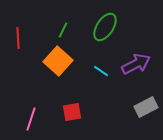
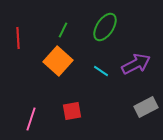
red square: moved 1 px up
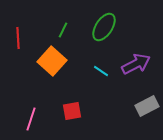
green ellipse: moved 1 px left
orange square: moved 6 px left
gray rectangle: moved 1 px right, 1 px up
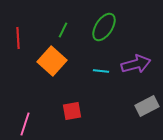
purple arrow: rotated 12 degrees clockwise
cyan line: rotated 28 degrees counterclockwise
pink line: moved 6 px left, 5 px down
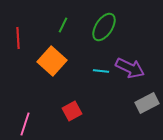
green line: moved 5 px up
purple arrow: moved 6 px left, 4 px down; rotated 40 degrees clockwise
gray rectangle: moved 3 px up
red square: rotated 18 degrees counterclockwise
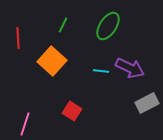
green ellipse: moved 4 px right, 1 px up
red square: rotated 30 degrees counterclockwise
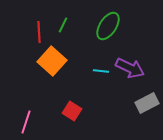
red line: moved 21 px right, 6 px up
pink line: moved 1 px right, 2 px up
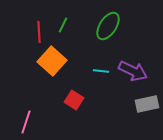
purple arrow: moved 3 px right, 3 px down
gray rectangle: moved 1 px down; rotated 15 degrees clockwise
red square: moved 2 px right, 11 px up
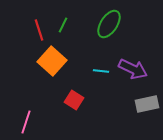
green ellipse: moved 1 px right, 2 px up
red line: moved 2 px up; rotated 15 degrees counterclockwise
purple arrow: moved 2 px up
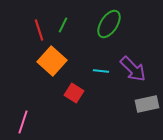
purple arrow: rotated 20 degrees clockwise
red square: moved 7 px up
pink line: moved 3 px left
